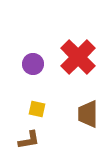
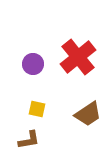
red cross: rotated 6 degrees clockwise
brown trapezoid: rotated 124 degrees counterclockwise
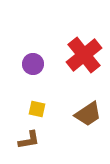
red cross: moved 6 px right, 2 px up
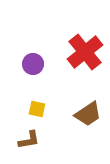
red cross: moved 1 px right, 3 px up
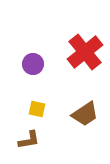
brown trapezoid: moved 3 px left
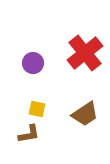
red cross: moved 1 px down
purple circle: moved 1 px up
brown L-shape: moved 6 px up
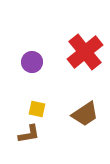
red cross: moved 1 px up
purple circle: moved 1 px left, 1 px up
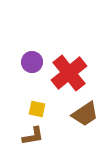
red cross: moved 16 px left, 21 px down
brown L-shape: moved 4 px right, 2 px down
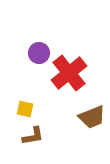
purple circle: moved 7 px right, 9 px up
yellow square: moved 12 px left
brown trapezoid: moved 7 px right, 3 px down; rotated 12 degrees clockwise
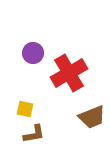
purple circle: moved 6 px left
red cross: rotated 9 degrees clockwise
brown L-shape: moved 1 px right, 2 px up
